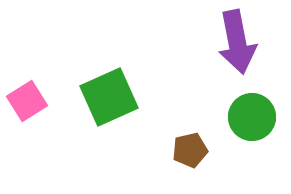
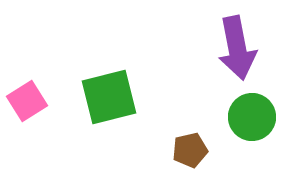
purple arrow: moved 6 px down
green square: rotated 10 degrees clockwise
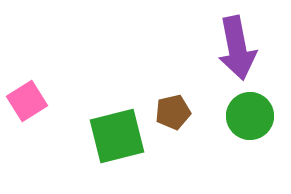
green square: moved 8 px right, 39 px down
green circle: moved 2 px left, 1 px up
brown pentagon: moved 17 px left, 38 px up
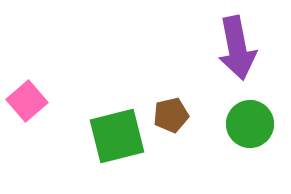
pink square: rotated 9 degrees counterclockwise
brown pentagon: moved 2 px left, 3 px down
green circle: moved 8 px down
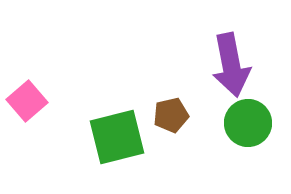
purple arrow: moved 6 px left, 17 px down
green circle: moved 2 px left, 1 px up
green square: moved 1 px down
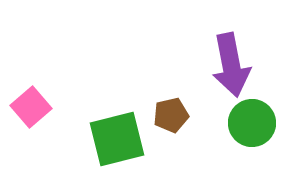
pink square: moved 4 px right, 6 px down
green circle: moved 4 px right
green square: moved 2 px down
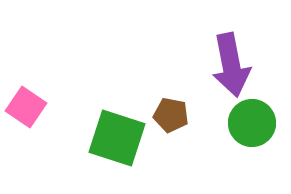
pink square: moved 5 px left; rotated 15 degrees counterclockwise
brown pentagon: rotated 24 degrees clockwise
green square: moved 1 px up; rotated 32 degrees clockwise
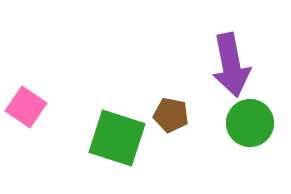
green circle: moved 2 px left
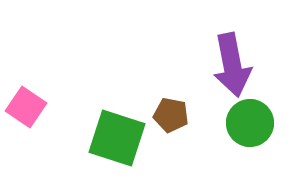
purple arrow: moved 1 px right
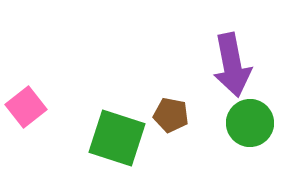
pink square: rotated 18 degrees clockwise
